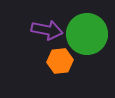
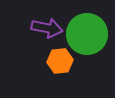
purple arrow: moved 2 px up
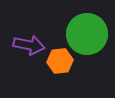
purple arrow: moved 18 px left, 17 px down
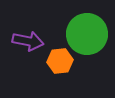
purple arrow: moved 1 px left, 4 px up
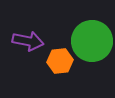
green circle: moved 5 px right, 7 px down
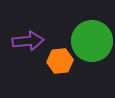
purple arrow: rotated 16 degrees counterclockwise
